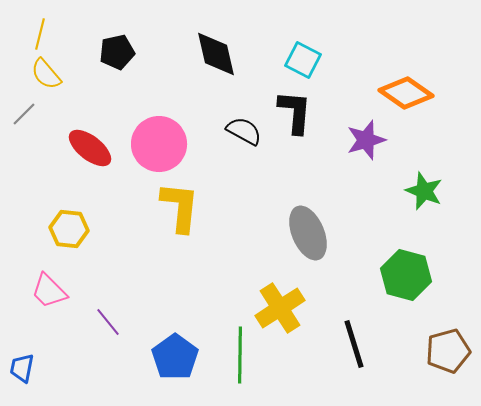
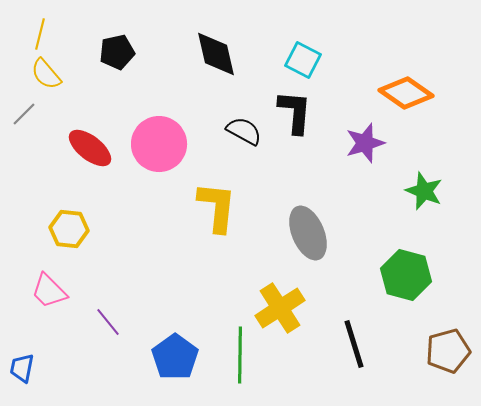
purple star: moved 1 px left, 3 px down
yellow L-shape: moved 37 px right
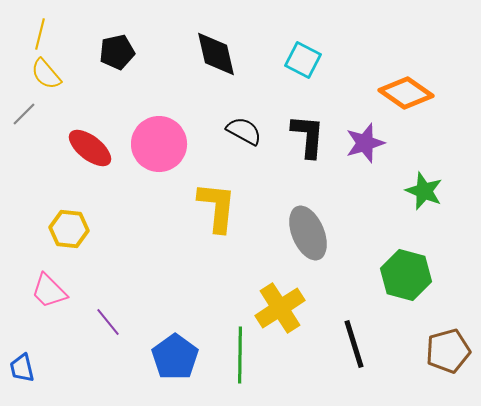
black L-shape: moved 13 px right, 24 px down
blue trapezoid: rotated 24 degrees counterclockwise
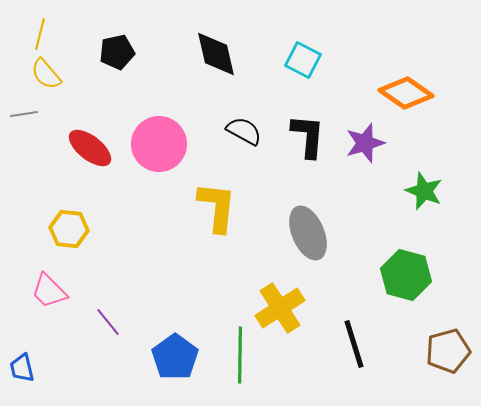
gray line: rotated 36 degrees clockwise
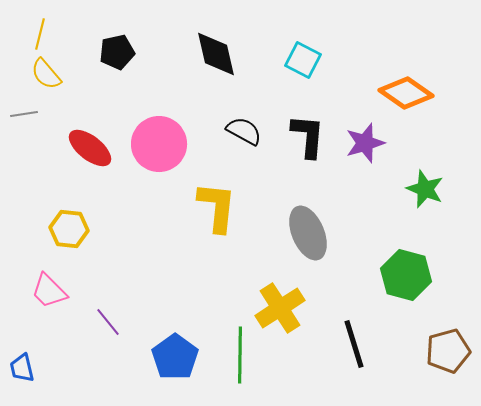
green star: moved 1 px right, 2 px up
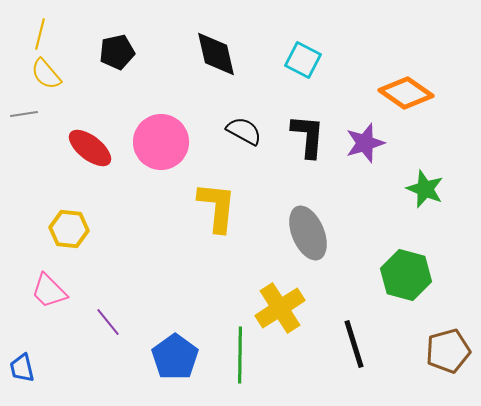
pink circle: moved 2 px right, 2 px up
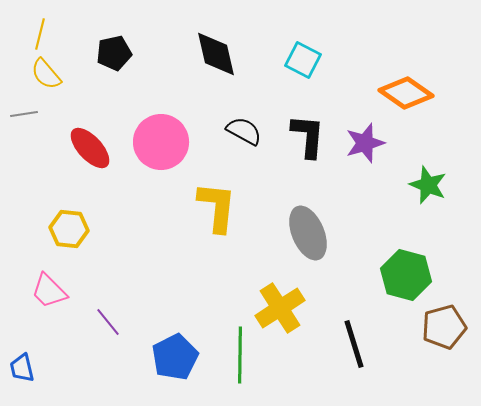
black pentagon: moved 3 px left, 1 px down
red ellipse: rotated 9 degrees clockwise
green star: moved 3 px right, 4 px up
brown pentagon: moved 4 px left, 24 px up
blue pentagon: rotated 9 degrees clockwise
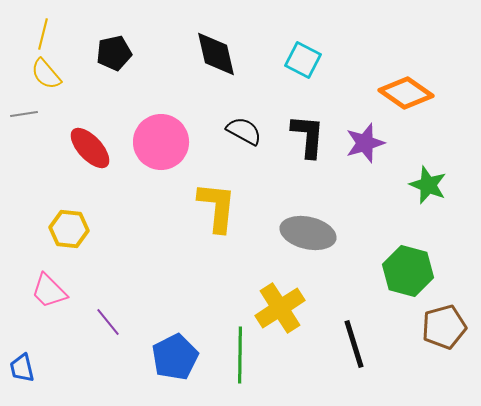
yellow line: moved 3 px right
gray ellipse: rotated 54 degrees counterclockwise
green hexagon: moved 2 px right, 4 px up
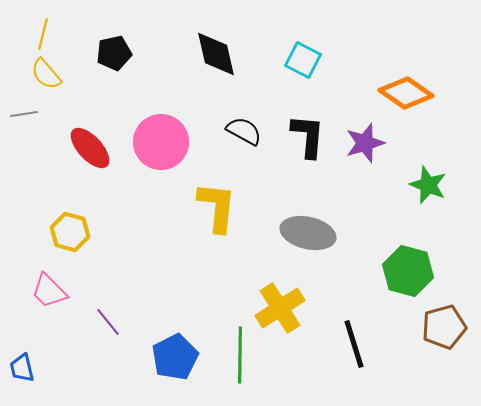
yellow hexagon: moved 1 px right, 3 px down; rotated 9 degrees clockwise
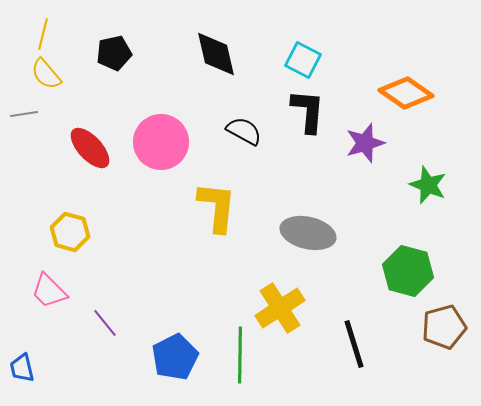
black L-shape: moved 25 px up
purple line: moved 3 px left, 1 px down
